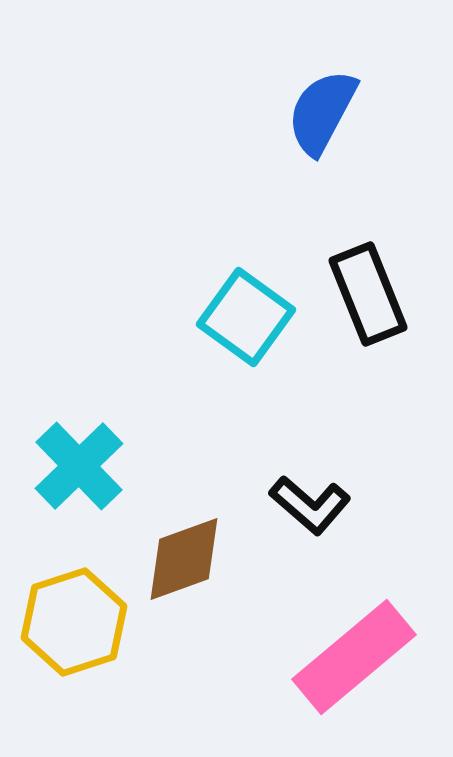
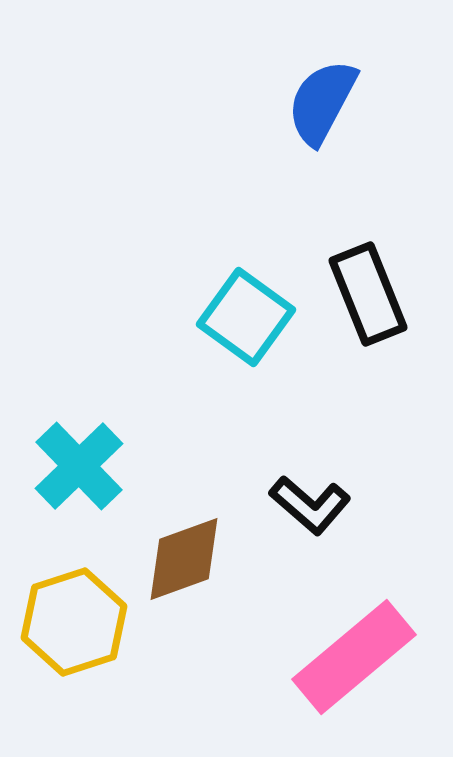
blue semicircle: moved 10 px up
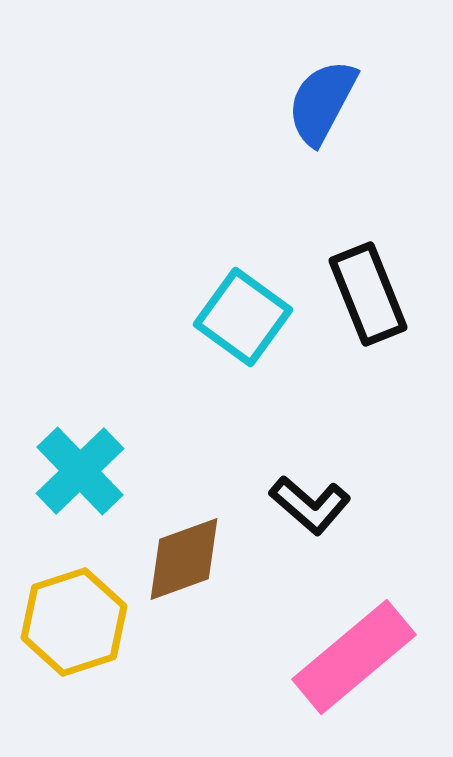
cyan square: moved 3 px left
cyan cross: moved 1 px right, 5 px down
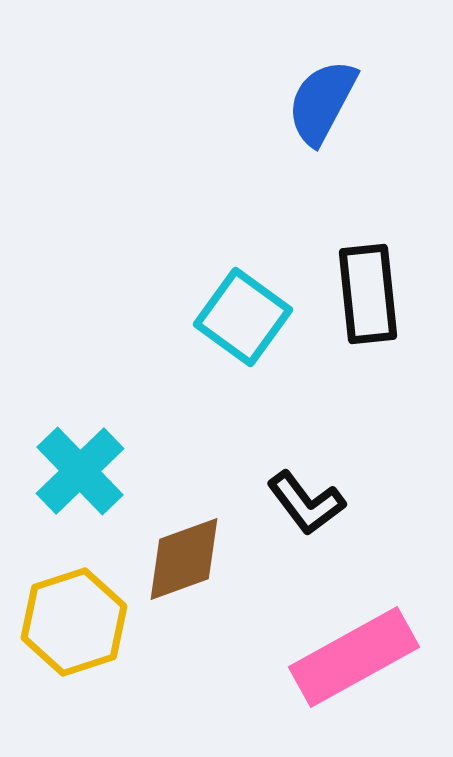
black rectangle: rotated 16 degrees clockwise
black L-shape: moved 4 px left, 2 px up; rotated 12 degrees clockwise
pink rectangle: rotated 11 degrees clockwise
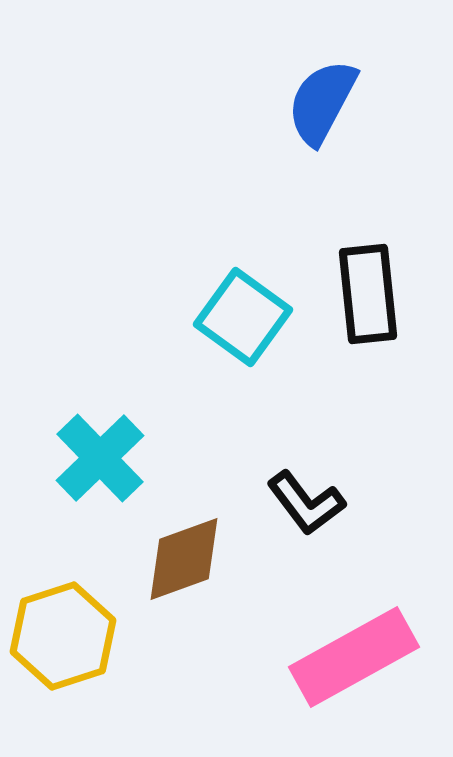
cyan cross: moved 20 px right, 13 px up
yellow hexagon: moved 11 px left, 14 px down
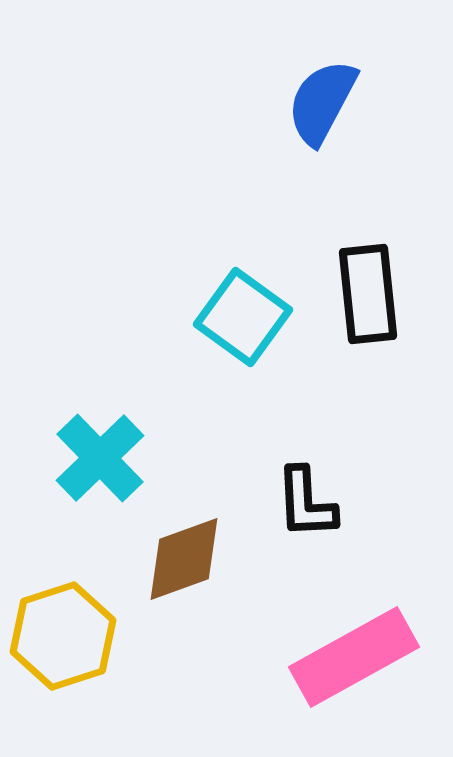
black L-shape: rotated 34 degrees clockwise
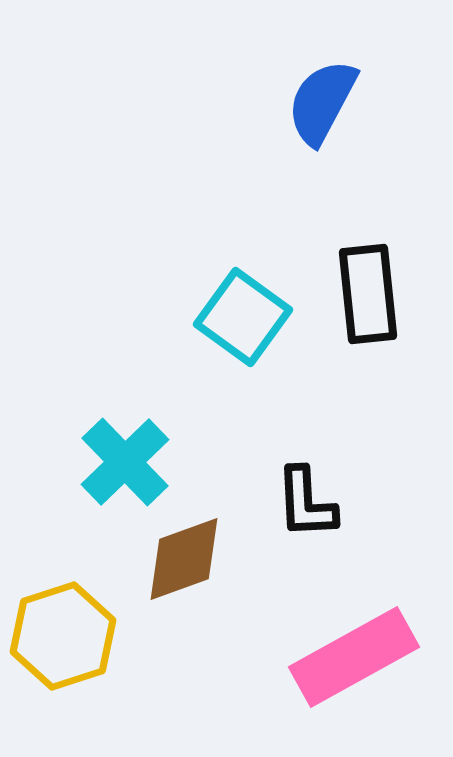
cyan cross: moved 25 px right, 4 px down
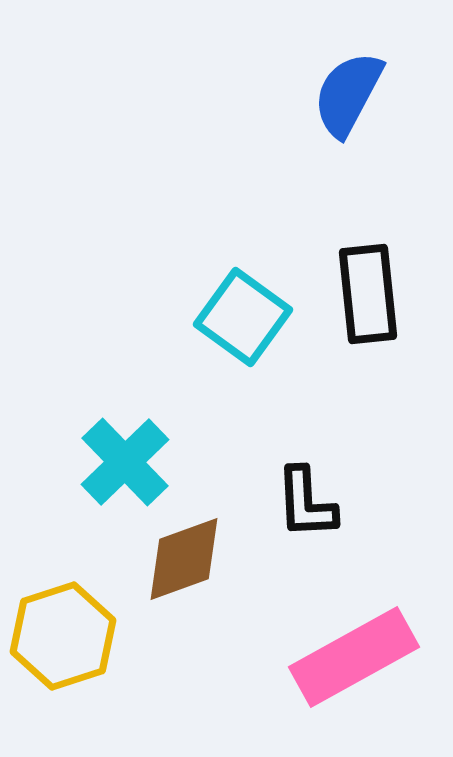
blue semicircle: moved 26 px right, 8 px up
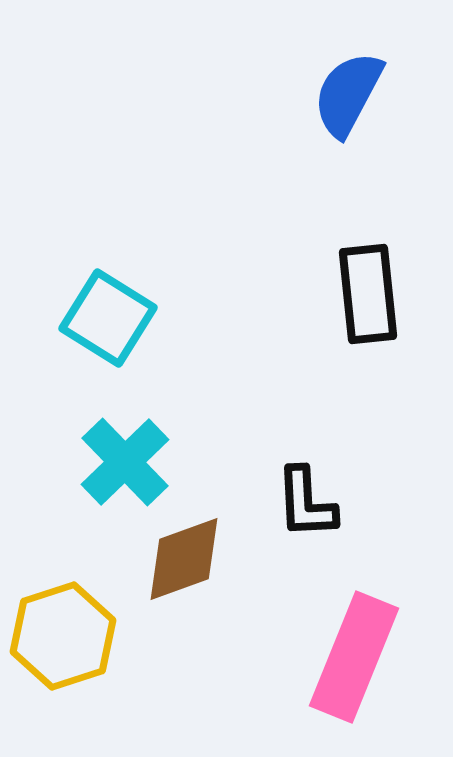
cyan square: moved 135 px left, 1 px down; rotated 4 degrees counterclockwise
pink rectangle: rotated 39 degrees counterclockwise
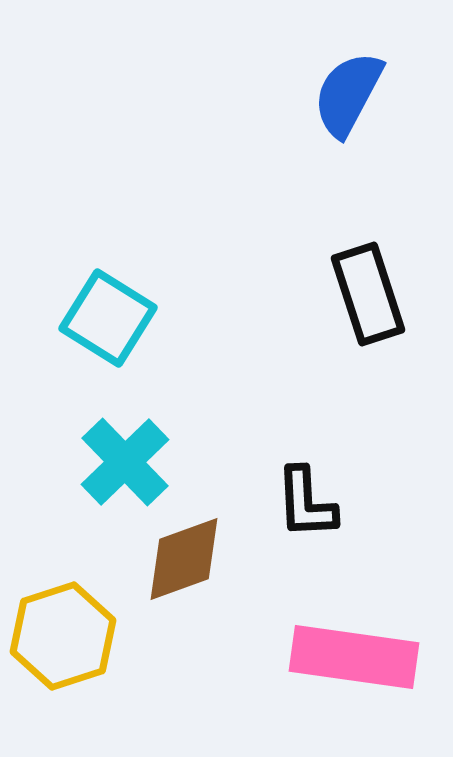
black rectangle: rotated 12 degrees counterclockwise
pink rectangle: rotated 76 degrees clockwise
